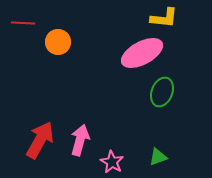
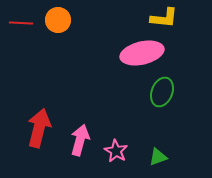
red line: moved 2 px left
orange circle: moved 22 px up
pink ellipse: rotated 15 degrees clockwise
red arrow: moved 1 px left, 12 px up; rotated 15 degrees counterclockwise
pink star: moved 4 px right, 11 px up
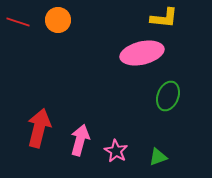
red line: moved 3 px left, 1 px up; rotated 15 degrees clockwise
green ellipse: moved 6 px right, 4 px down
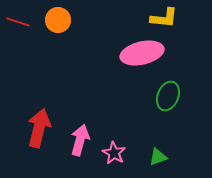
pink star: moved 2 px left, 2 px down
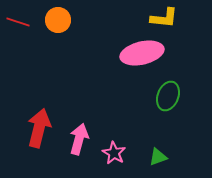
pink arrow: moved 1 px left, 1 px up
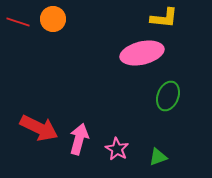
orange circle: moved 5 px left, 1 px up
red arrow: rotated 102 degrees clockwise
pink star: moved 3 px right, 4 px up
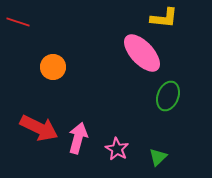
orange circle: moved 48 px down
pink ellipse: rotated 60 degrees clockwise
pink arrow: moved 1 px left, 1 px up
green triangle: rotated 24 degrees counterclockwise
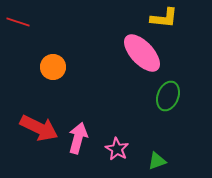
green triangle: moved 1 px left, 4 px down; rotated 24 degrees clockwise
